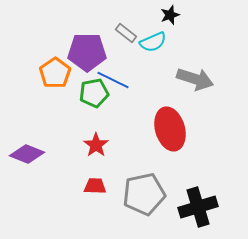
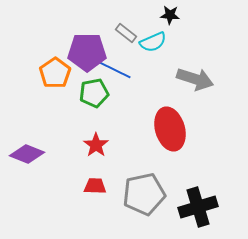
black star: rotated 24 degrees clockwise
blue line: moved 2 px right, 10 px up
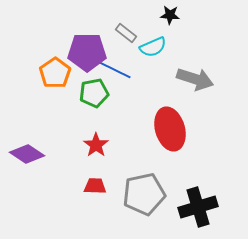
cyan semicircle: moved 5 px down
purple diamond: rotated 12 degrees clockwise
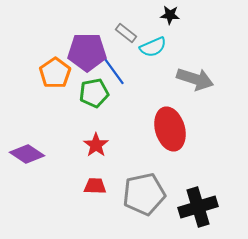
blue line: moved 2 px left; rotated 28 degrees clockwise
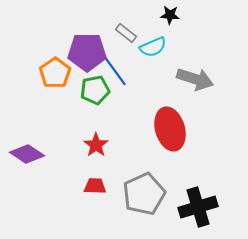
blue line: moved 2 px right, 1 px down
green pentagon: moved 1 px right, 3 px up
gray pentagon: rotated 12 degrees counterclockwise
